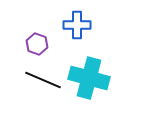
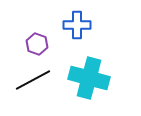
black line: moved 10 px left; rotated 51 degrees counterclockwise
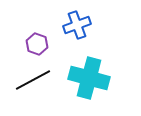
blue cross: rotated 20 degrees counterclockwise
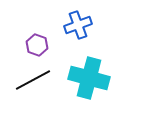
blue cross: moved 1 px right
purple hexagon: moved 1 px down
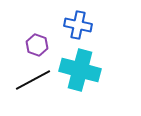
blue cross: rotated 32 degrees clockwise
cyan cross: moved 9 px left, 8 px up
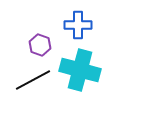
blue cross: rotated 12 degrees counterclockwise
purple hexagon: moved 3 px right
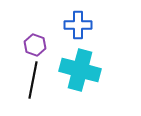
purple hexagon: moved 5 px left
black line: rotated 51 degrees counterclockwise
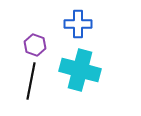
blue cross: moved 1 px up
black line: moved 2 px left, 1 px down
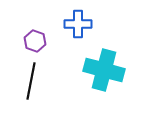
purple hexagon: moved 4 px up
cyan cross: moved 24 px right
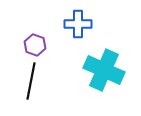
purple hexagon: moved 4 px down
cyan cross: rotated 9 degrees clockwise
